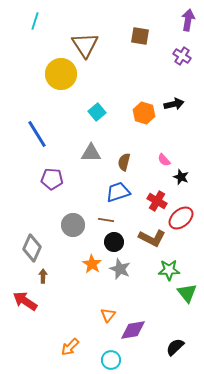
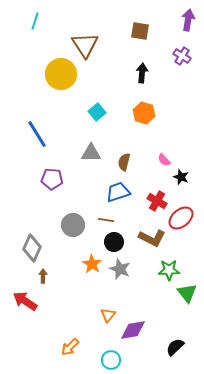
brown square: moved 5 px up
black arrow: moved 32 px left, 31 px up; rotated 72 degrees counterclockwise
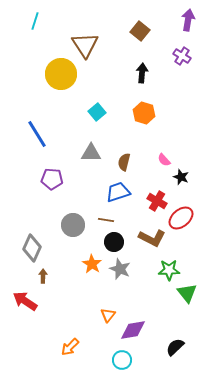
brown square: rotated 30 degrees clockwise
cyan circle: moved 11 px right
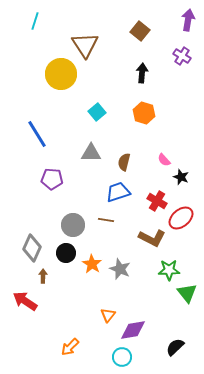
black circle: moved 48 px left, 11 px down
cyan circle: moved 3 px up
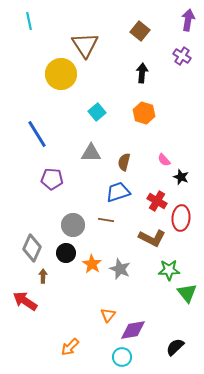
cyan line: moved 6 px left; rotated 30 degrees counterclockwise
red ellipse: rotated 45 degrees counterclockwise
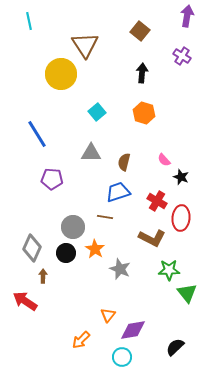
purple arrow: moved 1 px left, 4 px up
brown line: moved 1 px left, 3 px up
gray circle: moved 2 px down
orange star: moved 3 px right, 15 px up
orange arrow: moved 11 px right, 7 px up
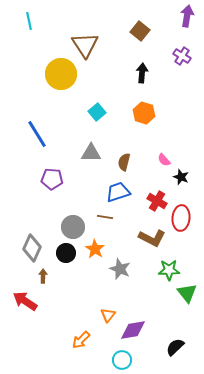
cyan circle: moved 3 px down
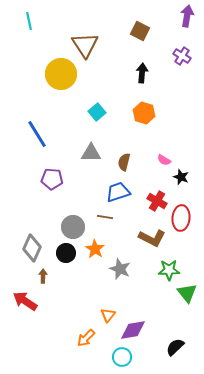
brown square: rotated 12 degrees counterclockwise
pink semicircle: rotated 16 degrees counterclockwise
orange arrow: moved 5 px right, 2 px up
cyan circle: moved 3 px up
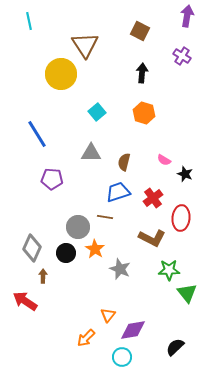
black star: moved 4 px right, 3 px up
red cross: moved 4 px left, 3 px up; rotated 24 degrees clockwise
gray circle: moved 5 px right
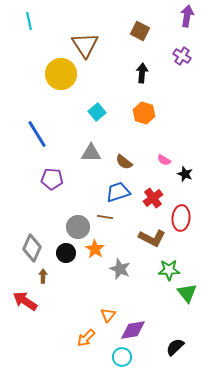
brown semicircle: rotated 66 degrees counterclockwise
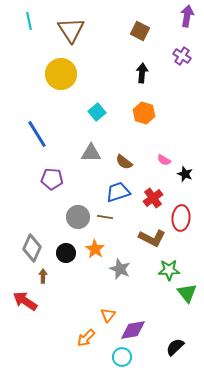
brown triangle: moved 14 px left, 15 px up
gray circle: moved 10 px up
